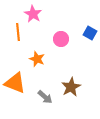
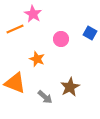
orange line: moved 3 px left, 3 px up; rotated 72 degrees clockwise
brown star: moved 1 px left
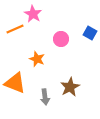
gray arrow: rotated 42 degrees clockwise
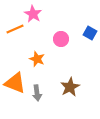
gray arrow: moved 8 px left, 4 px up
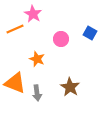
brown star: rotated 12 degrees counterclockwise
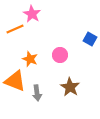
pink star: moved 1 px left
blue square: moved 6 px down
pink circle: moved 1 px left, 16 px down
orange star: moved 7 px left
orange triangle: moved 2 px up
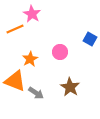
pink circle: moved 3 px up
orange star: rotated 21 degrees clockwise
gray arrow: moved 1 px left; rotated 49 degrees counterclockwise
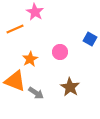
pink star: moved 3 px right, 2 px up
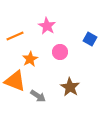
pink star: moved 12 px right, 14 px down
orange line: moved 7 px down
gray arrow: moved 2 px right, 3 px down
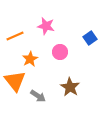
pink star: moved 1 px left; rotated 18 degrees counterclockwise
blue square: moved 1 px up; rotated 24 degrees clockwise
orange triangle: rotated 30 degrees clockwise
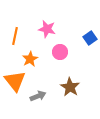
pink star: moved 1 px right, 3 px down
orange line: rotated 54 degrees counterclockwise
gray arrow: rotated 56 degrees counterclockwise
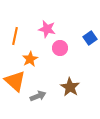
pink circle: moved 4 px up
orange triangle: rotated 10 degrees counterclockwise
